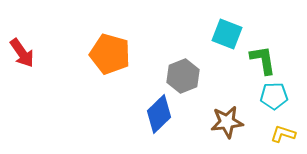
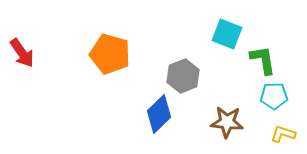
brown star: rotated 12 degrees clockwise
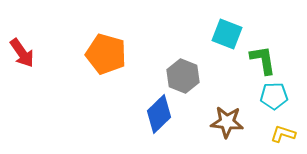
orange pentagon: moved 4 px left
gray hexagon: rotated 16 degrees counterclockwise
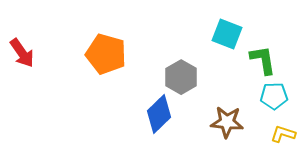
gray hexagon: moved 2 px left, 1 px down; rotated 8 degrees clockwise
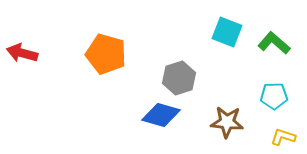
cyan square: moved 2 px up
red arrow: rotated 140 degrees clockwise
green L-shape: moved 11 px right, 17 px up; rotated 40 degrees counterclockwise
gray hexagon: moved 2 px left, 1 px down; rotated 12 degrees clockwise
blue diamond: moved 2 px right, 1 px down; rotated 60 degrees clockwise
yellow L-shape: moved 3 px down
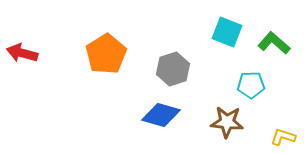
orange pentagon: rotated 24 degrees clockwise
gray hexagon: moved 6 px left, 9 px up
cyan pentagon: moved 23 px left, 11 px up
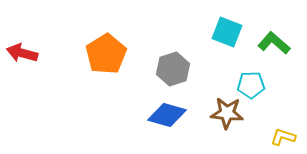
blue diamond: moved 6 px right
brown star: moved 9 px up
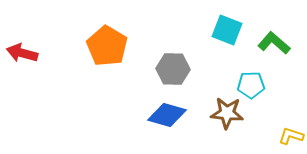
cyan square: moved 2 px up
orange pentagon: moved 1 px right, 8 px up; rotated 9 degrees counterclockwise
gray hexagon: rotated 20 degrees clockwise
yellow L-shape: moved 8 px right, 1 px up
